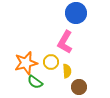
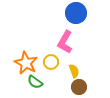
orange star: rotated 30 degrees counterclockwise
yellow semicircle: moved 7 px right; rotated 16 degrees counterclockwise
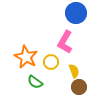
orange star: moved 6 px up
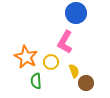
green semicircle: moved 1 px right, 1 px up; rotated 49 degrees clockwise
brown circle: moved 7 px right, 4 px up
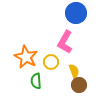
brown circle: moved 7 px left, 2 px down
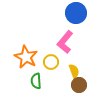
pink L-shape: rotated 10 degrees clockwise
